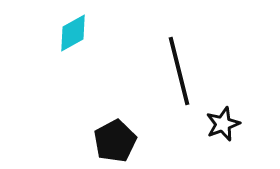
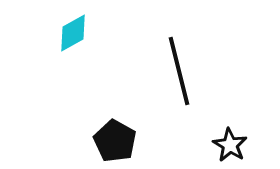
black star: moved 7 px right, 21 px down; rotated 20 degrees counterclockwise
black pentagon: rotated 15 degrees counterclockwise
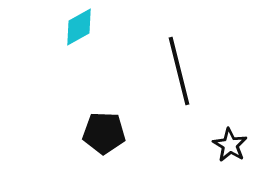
cyan diamond: moved 6 px right, 6 px up
black pentagon: moved 11 px left, 8 px up; rotated 27 degrees counterclockwise
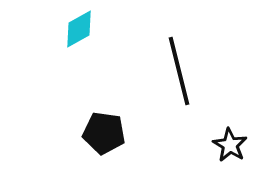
cyan diamond: moved 2 px down
black pentagon: rotated 6 degrees clockwise
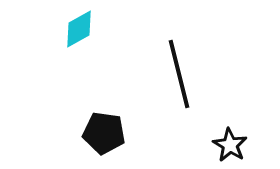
black line: moved 3 px down
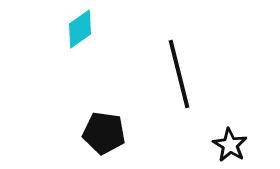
cyan diamond: moved 1 px right; rotated 6 degrees counterclockwise
